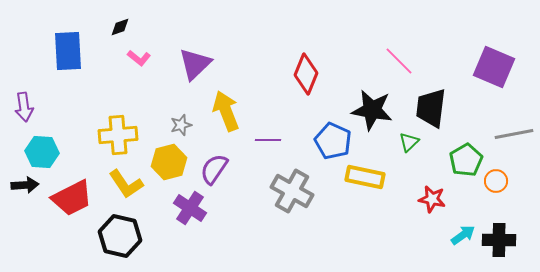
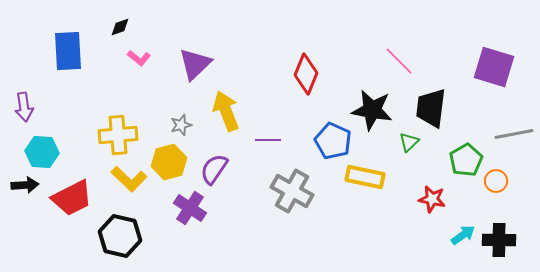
purple square: rotated 6 degrees counterclockwise
yellow L-shape: moved 3 px right, 5 px up; rotated 12 degrees counterclockwise
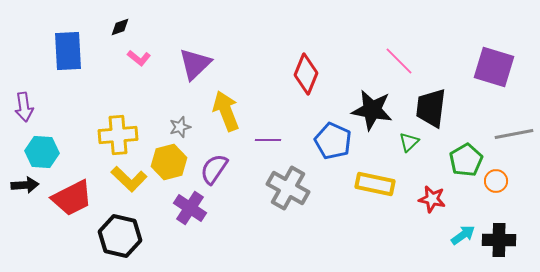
gray star: moved 1 px left, 2 px down
yellow rectangle: moved 10 px right, 7 px down
gray cross: moved 4 px left, 3 px up
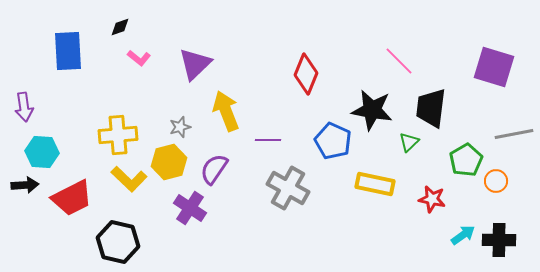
black hexagon: moved 2 px left, 6 px down
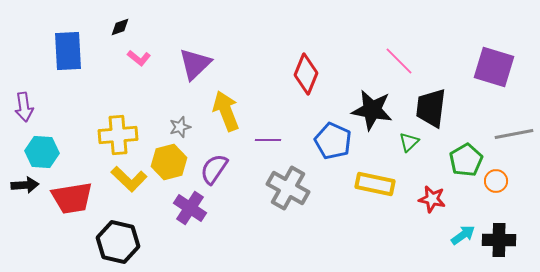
red trapezoid: rotated 18 degrees clockwise
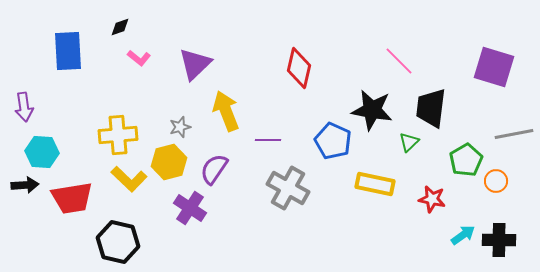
red diamond: moved 7 px left, 6 px up; rotated 9 degrees counterclockwise
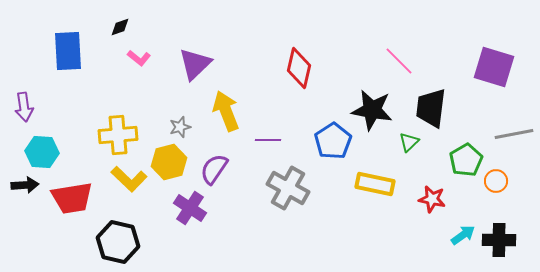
blue pentagon: rotated 15 degrees clockwise
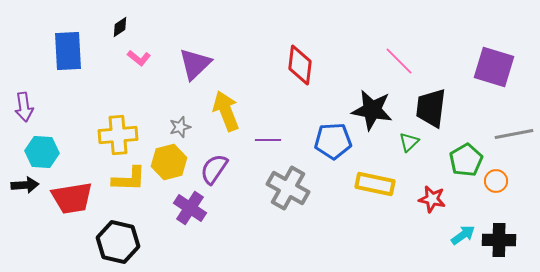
black diamond: rotated 15 degrees counterclockwise
red diamond: moved 1 px right, 3 px up; rotated 6 degrees counterclockwise
blue pentagon: rotated 30 degrees clockwise
yellow L-shape: rotated 42 degrees counterclockwise
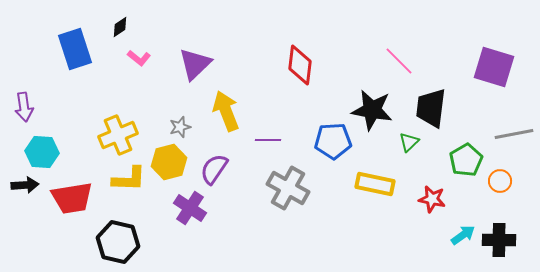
blue rectangle: moved 7 px right, 2 px up; rotated 15 degrees counterclockwise
yellow cross: rotated 18 degrees counterclockwise
orange circle: moved 4 px right
